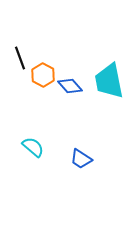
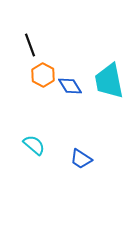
black line: moved 10 px right, 13 px up
blue diamond: rotated 10 degrees clockwise
cyan semicircle: moved 1 px right, 2 px up
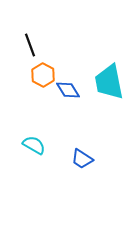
cyan trapezoid: moved 1 px down
blue diamond: moved 2 px left, 4 px down
cyan semicircle: rotated 10 degrees counterclockwise
blue trapezoid: moved 1 px right
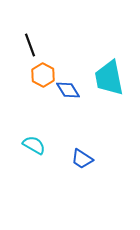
cyan trapezoid: moved 4 px up
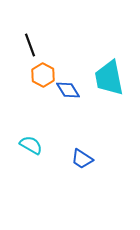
cyan semicircle: moved 3 px left
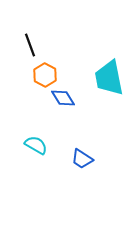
orange hexagon: moved 2 px right
blue diamond: moved 5 px left, 8 px down
cyan semicircle: moved 5 px right
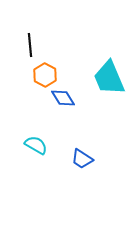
black line: rotated 15 degrees clockwise
cyan trapezoid: rotated 12 degrees counterclockwise
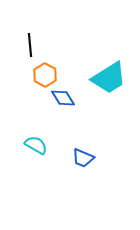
cyan trapezoid: rotated 99 degrees counterclockwise
blue trapezoid: moved 1 px right, 1 px up; rotated 10 degrees counterclockwise
